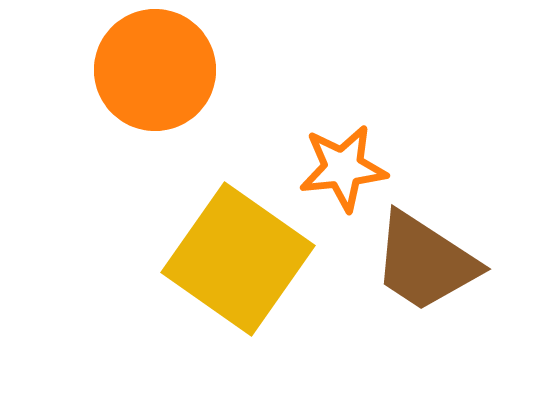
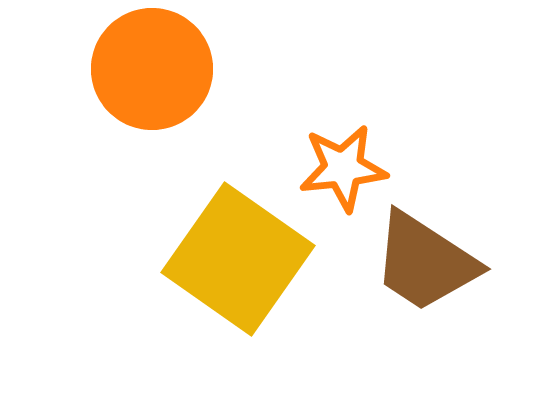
orange circle: moved 3 px left, 1 px up
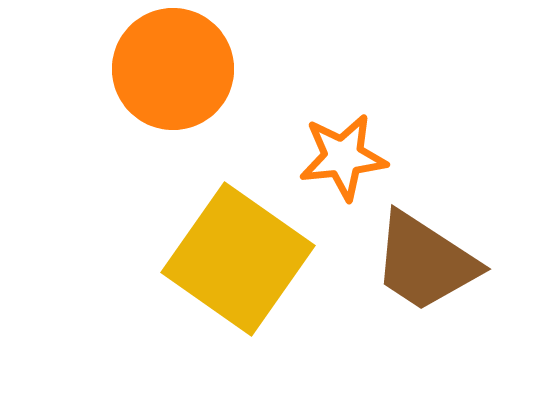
orange circle: moved 21 px right
orange star: moved 11 px up
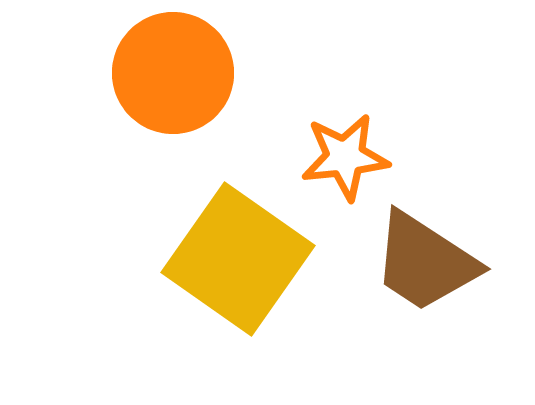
orange circle: moved 4 px down
orange star: moved 2 px right
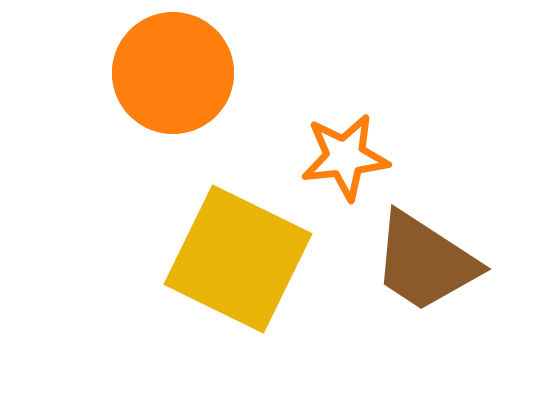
yellow square: rotated 9 degrees counterclockwise
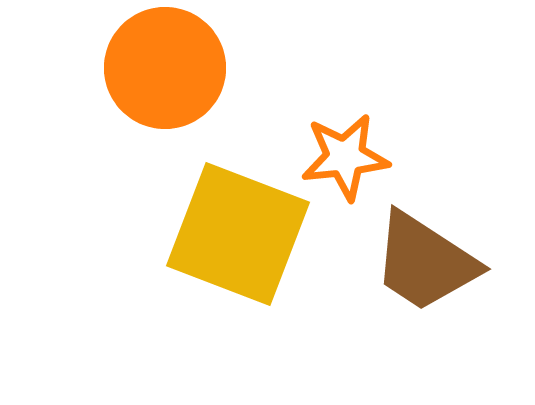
orange circle: moved 8 px left, 5 px up
yellow square: moved 25 px up; rotated 5 degrees counterclockwise
